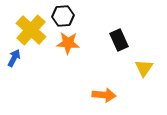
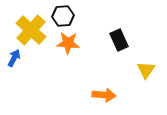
yellow triangle: moved 2 px right, 2 px down
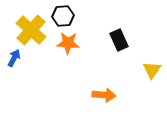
yellow triangle: moved 6 px right
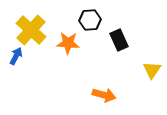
black hexagon: moved 27 px right, 4 px down
blue arrow: moved 2 px right, 2 px up
orange arrow: rotated 10 degrees clockwise
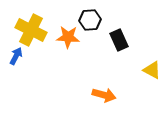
yellow cross: rotated 16 degrees counterclockwise
orange star: moved 6 px up
yellow triangle: rotated 36 degrees counterclockwise
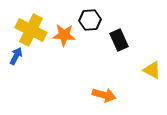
orange star: moved 4 px left, 2 px up
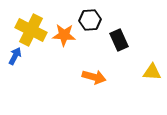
blue arrow: moved 1 px left
yellow triangle: moved 2 px down; rotated 24 degrees counterclockwise
orange arrow: moved 10 px left, 18 px up
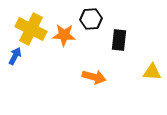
black hexagon: moved 1 px right, 1 px up
yellow cross: moved 1 px up
black rectangle: rotated 30 degrees clockwise
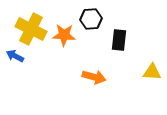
blue arrow: rotated 90 degrees counterclockwise
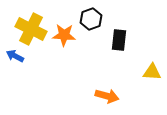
black hexagon: rotated 15 degrees counterclockwise
orange arrow: moved 13 px right, 19 px down
